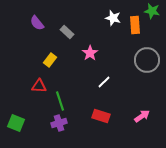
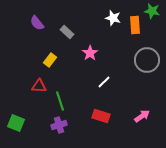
purple cross: moved 2 px down
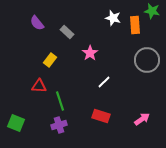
pink arrow: moved 3 px down
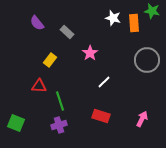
orange rectangle: moved 1 px left, 2 px up
pink arrow: rotated 28 degrees counterclockwise
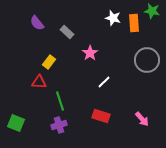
yellow rectangle: moved 1 px left, 2 px down
red triangle: moved 4 px up
pink arrow: rotated 112 degrees clockwise
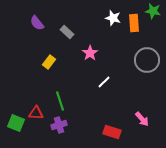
green star: moved 1 px right
red triangle: moved 3 px left, 31 px down
red rectangle: moved 11 px right, 16 px down
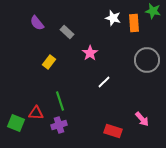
red rectangle: moved 1 px right, 1 px up
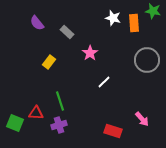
green square: moved 1 px left
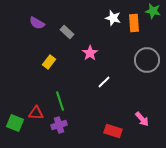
purple semicircle: rotated 21 degrees counterclockwise
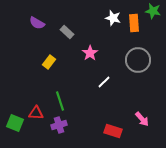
gray circle: moved 9 px left
